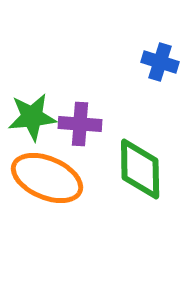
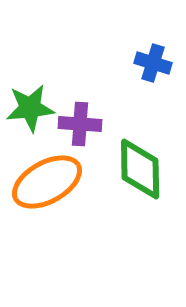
blue cross: moved 7 px left, 1 px down
green star: moved 2 px left, 9 px up
orange ellipse: moved 4 px down; rotated 52 degrees counterclockwise
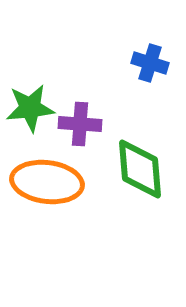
blue cross: moved 3 px left
green diamond: rotated 4 degrees counterclockwise
orange ellipse: rotated 36 degrees clockwise
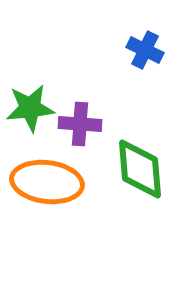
blue cross: moved 5 px left, 13 px up; rotated 9 degrees clockwise
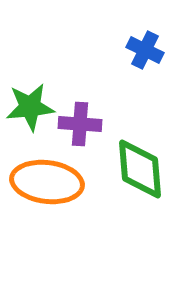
green star: moved 1 px up
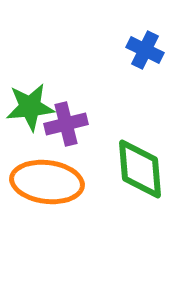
purple cross: moved 14 px left; rotated 18 degrees counterclockwise
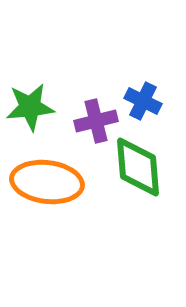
blue cross: moved 2 px left, 51 px down
purple cross: moved 30 px right, 3 px up
green diamond: moved 2 px left, 2 px up
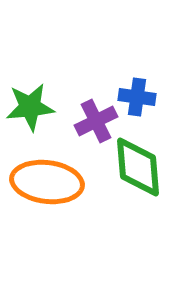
blue cross: moved 6 px left, 4 px up; rotated 18 degrees counterclockwise
purple cross: rotated 12 degrees counterclockwise
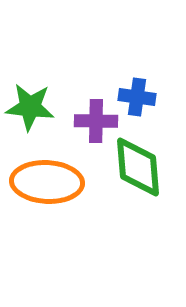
green star: rotated 12 degrees clockwise
purple cross: rotated 27 degrees clockwise
orange ellipse: rotated 4 degrees counterclockwise
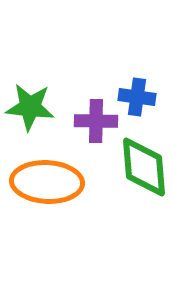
green diamond: moved 6 px right
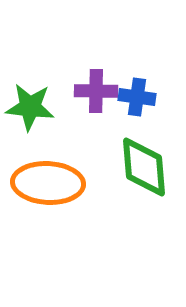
purple cross: moved 30 px up
orange ellipse: moved 1 px right, 1 px down
